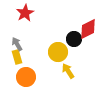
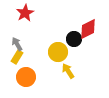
yellow rectangle: rotated 48 degrees clockwise
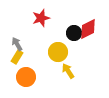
red star: moved 16 px right, 5 px down; rotated 12 degrees clockwise
black circle: moved 6 px up
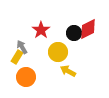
red star: moved 12 px down; rotated 18 degrees counterclockwise
gray arrow: moved 5 px right, 3 px down
yellow arrow: rotated 28 degrees counterclockwise
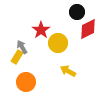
black circle: moved 3 px right, 21 px up
yellow circle: moved 9 px up
orange circle: moved 5 px down
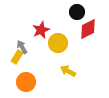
red star: rotated 12 degrees clockwise
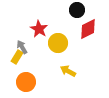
black circle: moved 2 px up
red star: moved 2 px left, 1 px up; rotated 18 degrees counterclockwise
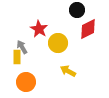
yellow rectangle: rotated 32 degrees counterclockwise
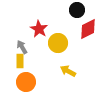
yellow rectangle: moved 3 px right, 4 px down
